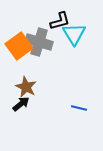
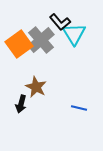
black L-shape: moved 1 px down; rotated 65 degrees clockwise
gray cross: moved 2 px right, 2 px up; rotated 32 degrees clockwise
orange square: moved 2 px up
brown star: moved 10 px right
black arrow: rotated 144 degrees clockwise
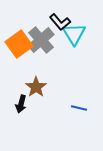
brown star: rotated 10 degrees clockwise
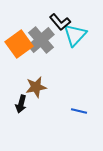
cyan triangle: moved 1 px right, 1 px down; rotated 15 degrees clockwise
brown star: rotated 25 degrees clockwise
blue line: moved 3 px down
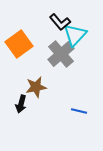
gray cross: moved 20 px right, 14 px down
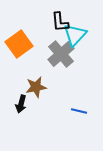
black L-shape: rotated 35 degrees clockwise
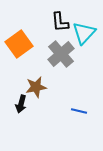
cyan triangle: moved 9 px right, 2 px up
